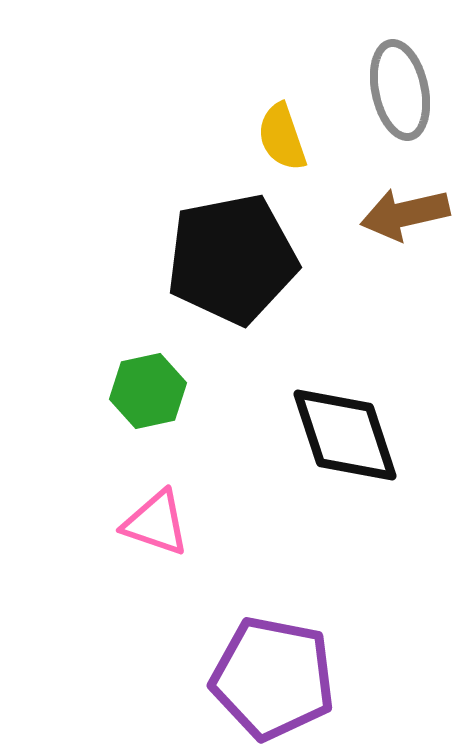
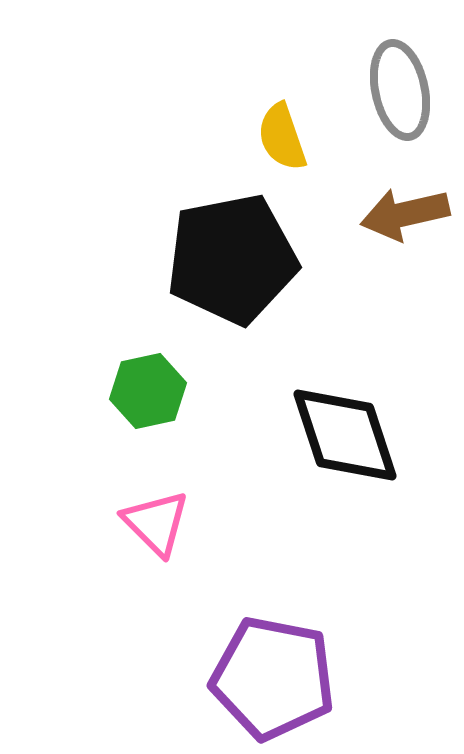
pink triangle: rotated 26 degrees clockwise
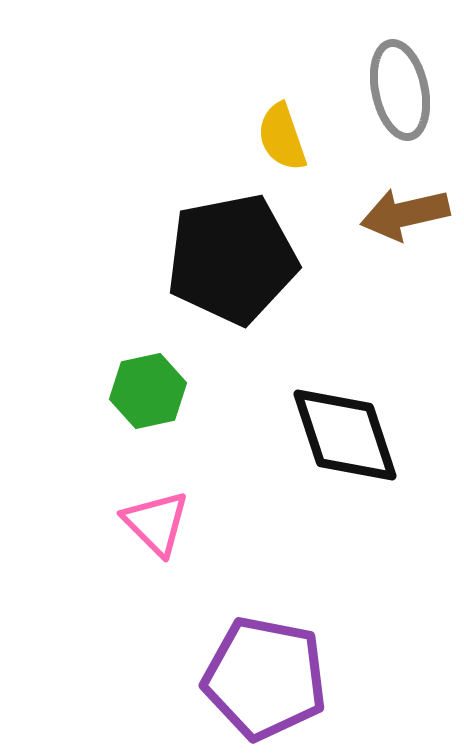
purple pentagon: moved 8 px left
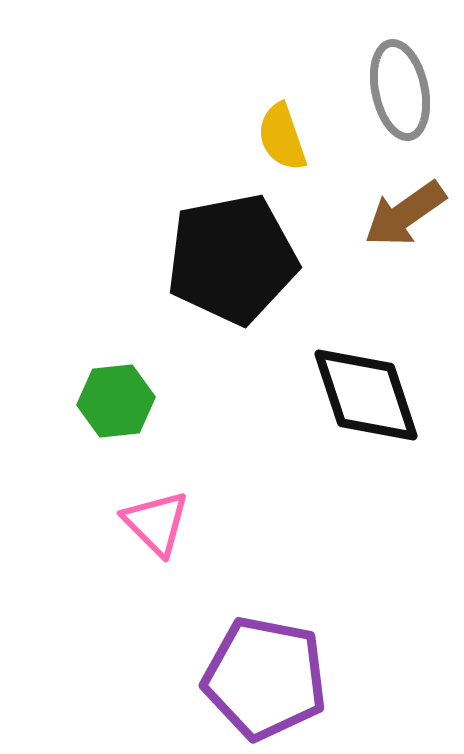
brown arrow: rotated 22 degrees counterclockwise
green hexagon: moved 32 px left, 10 px down; rotated 6 degrees clockwise
black diamond: moved 21 px right, 40 px up
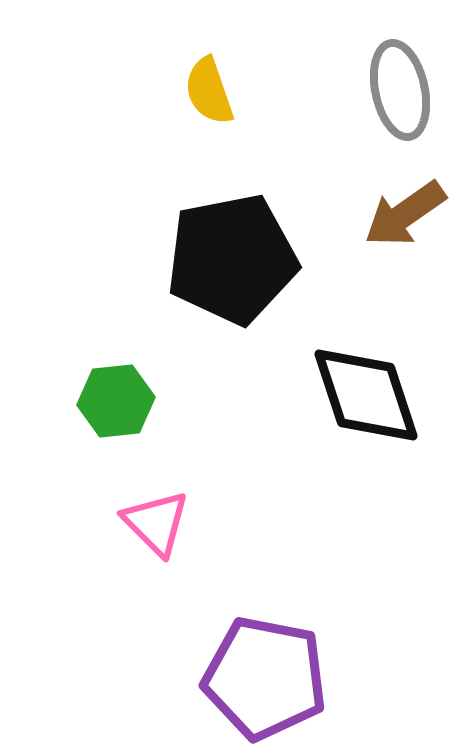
yellow semicircle: moved 73 px left, 46 px up
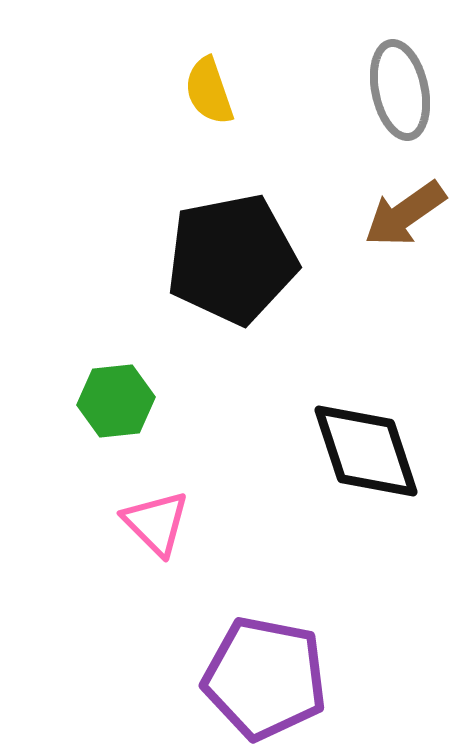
black diamond: moved 56 px down
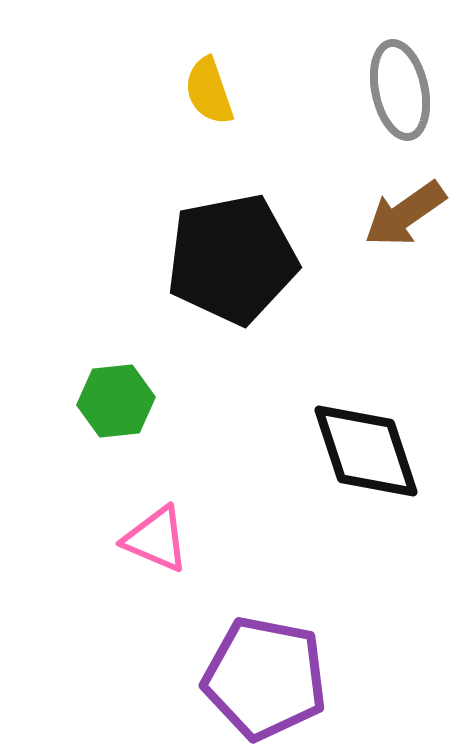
pink triangle: moved 16 px down; rotated 22 degrees counterclockwise
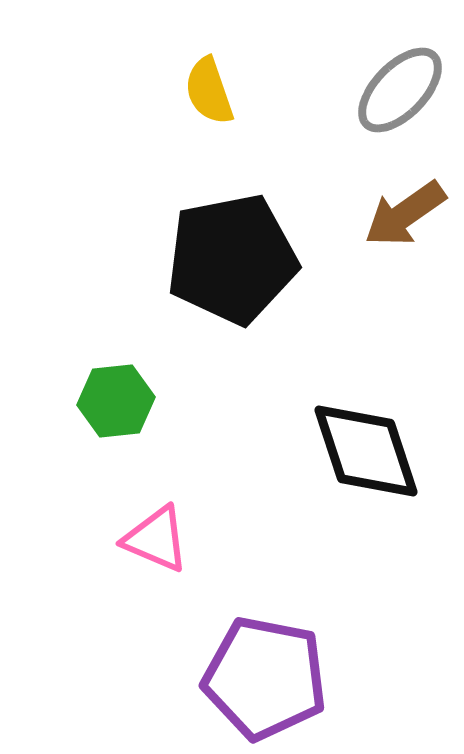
gray ellipse: rotated 56 degrees clockwise
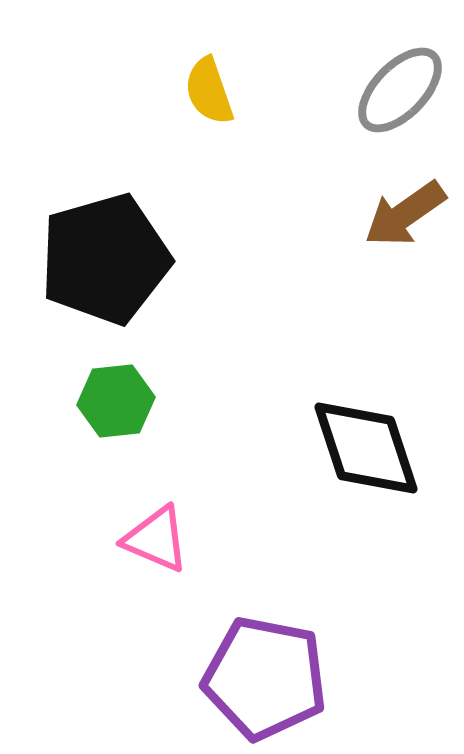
black pentagon: moved 127 px left; rotated 5 degrees counterclockwise
black diamond: moved 3 px up
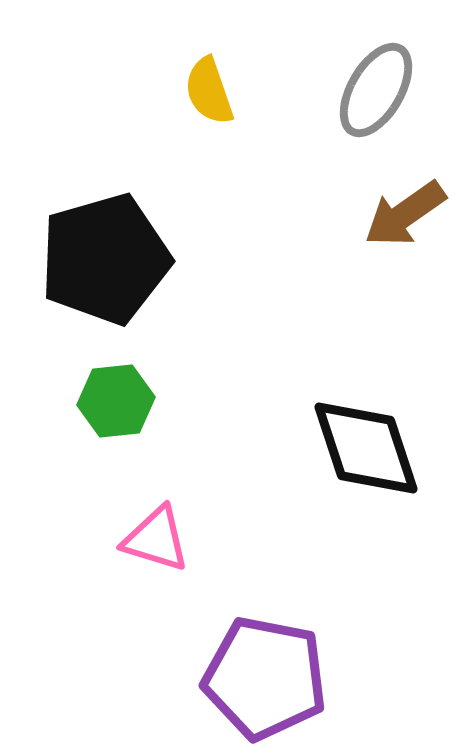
gray ellipse: moved 24 px left; rotated 14 degrees counterclockwise
pink triangle: rotated 6 degrees counterclockwise
